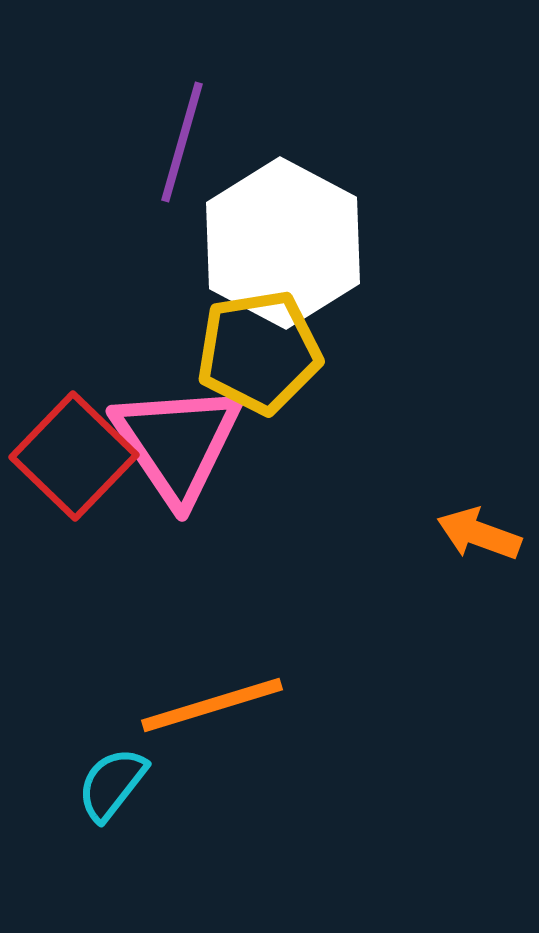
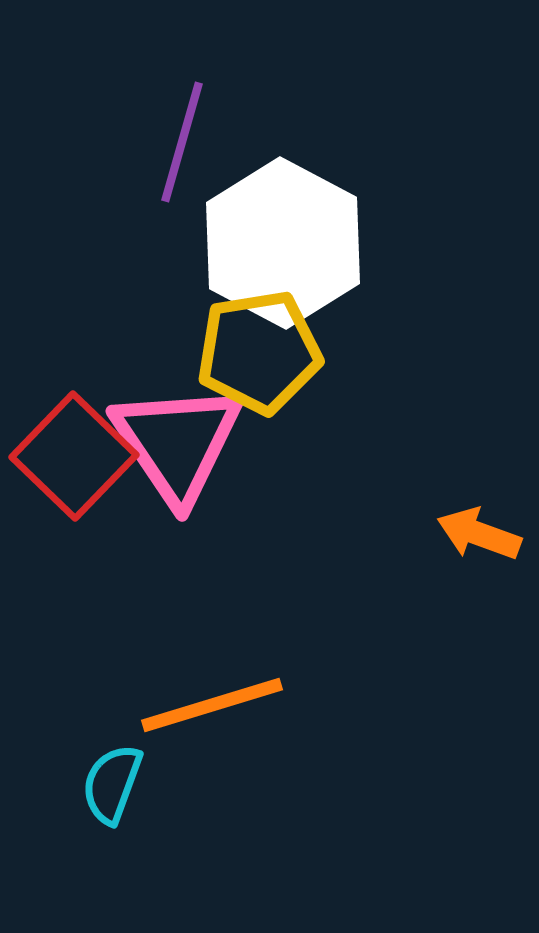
cyan semicircle: rotated 18 degrees counterclockwise
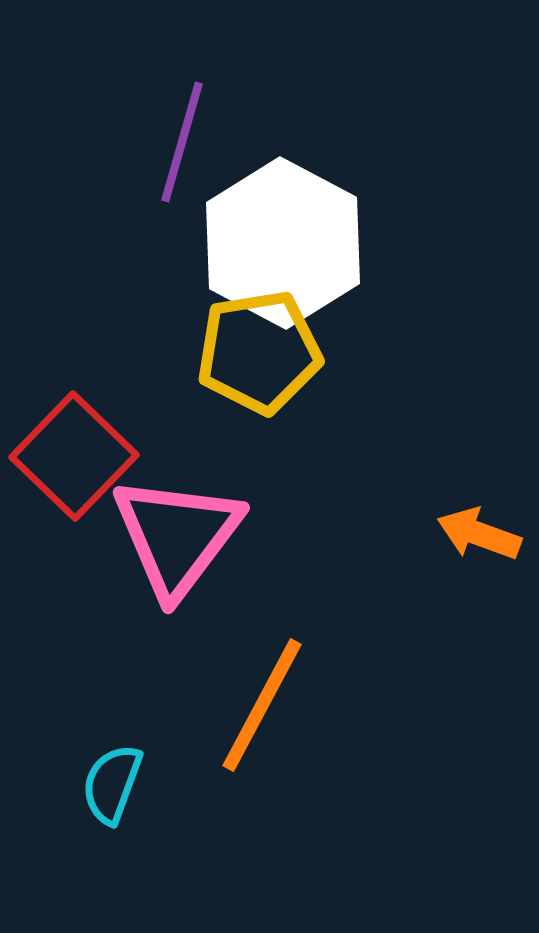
pink triangle: moved 93 px down; rotated 11 degrees clockwise
orange line: moved 50 px right; rotated 45 degrees counterclockwise
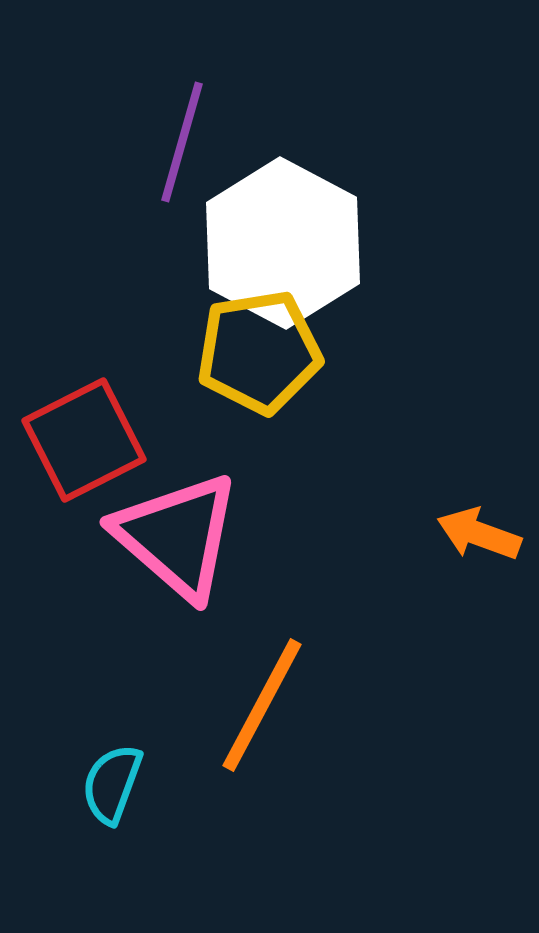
red square: moved 10 px right, 16 px up; rotated 19 degrees clockwise
pink triangle: rotated 26 degrees counterclockwise
